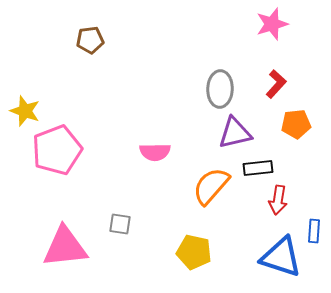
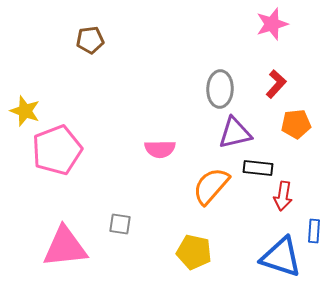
pink semicircle: moved 5 px right, 3 px up
black rectangle: rotated 12 degrees clockwise
red arrow: moved 5 px right, 4 px up
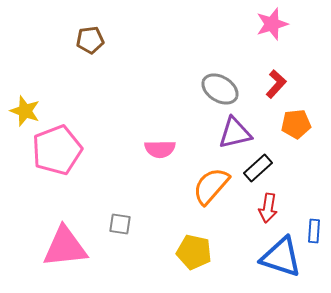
gray ellipse: rotated 60 degrees counterclockwise
black rectangle: rotated 48 degrees counterclockwise
red arrow: moved 15 px left, 12 px down
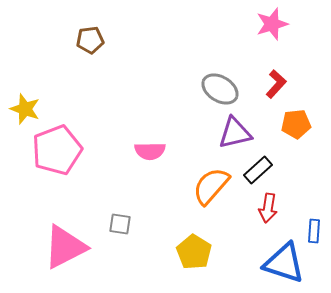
yellow star: moved 2 px up
pink semicircle: moved 10 px left, 2 px down
black rectangle: moved 2 px down
pink triangle: rotated 21 degrees counterclockwise
yellow pentagon: rotated 20 degrees clockwise
blue triangle: moved 3 px right, 6 px down
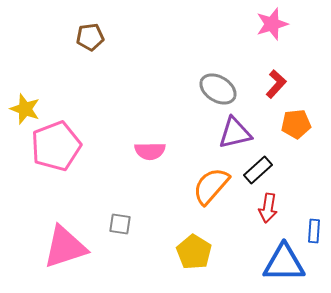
brown pentagon: moved 3 px up
gray ellipse: moved 2 px left
pink pentagon: moved 1 px left, 4 px up
pink triangle: rotated 9 degrees clockwise
blue triangle: rotated 18 degrees counterclockwise
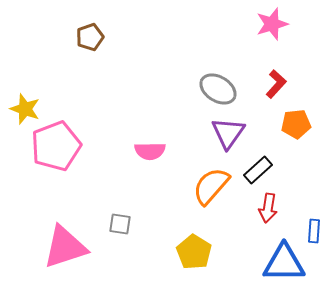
brown pentagon: rotated 12 degrees counterclockwise
purple triangle: moved 7 px left; rotated 42 degrees counterclockwise
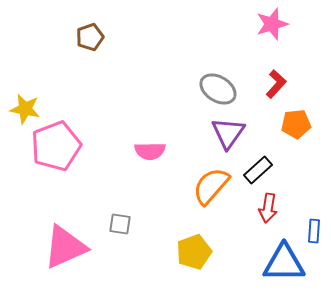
yellow star: rotated 8 degrees counterclockwise
pink triangle: rotated 6 degrees counterclockwise
yellow pentagon: rotated 20 degrees clockwise
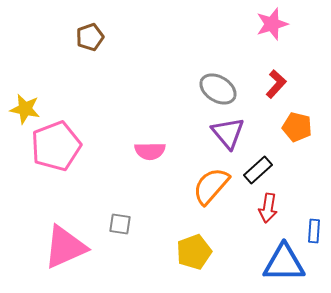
orange pentagon: moved 1 px right, 3 px down; rotated 20 degrees clockwise
purple triangle: rotated 15 degrees counterclockwise
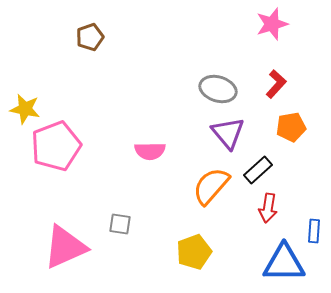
gray ellipse: rotated 15 degrees counterclockwise
orange pentagon: moved 6 px left; rotated 24 degrees counterclockwise
